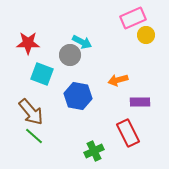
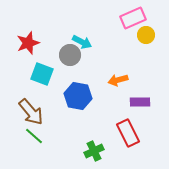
red star: rotated 20 degrees counterclockwise
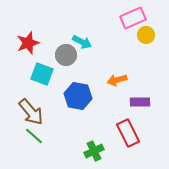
gray circle: moved 4 px left
orange arrow: moved 1 px left
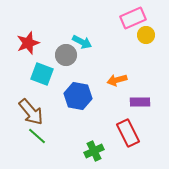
green line: moved 3 px right
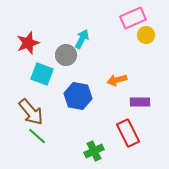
cyan arrow: moved 3 px up; rotated 90 degrees counterclockwise
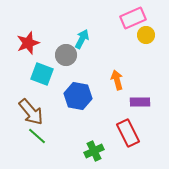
orange arrow: rotated 90 degrees clockwise
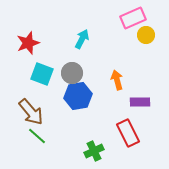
gray circle: moved 6 px right, 18 px down
blue hexagon: rotated 20 degrees counterclockwise
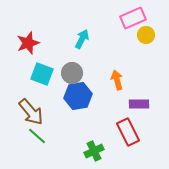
purple rectangle: moved 1 px left, 2 px down
red rectangle: moved 1 px up
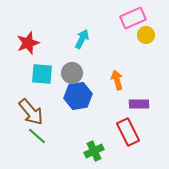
cyan square: rotated 15 degrees counterclockwise
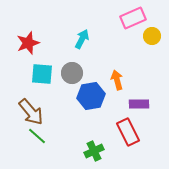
yellow circle: moved 6 px right, 1 px down
blue hexagon: moved 13 px right
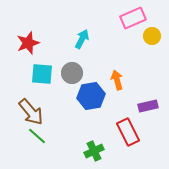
purple rectangle: moved 9 px right, 2 px down; rotated 12 degrees counterclockwise
